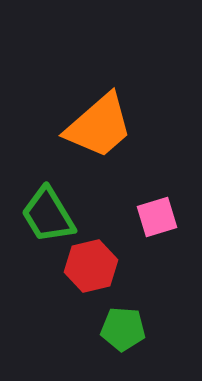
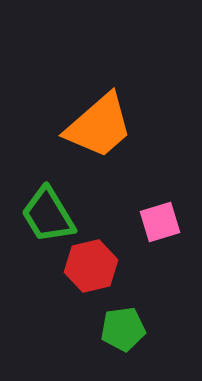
pink square: moved 3 px right, 5 px down
green pentagon: rotated 12 degrees counterclockwise
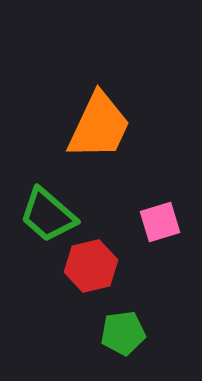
orange trapezoid: rotated 24 degrees counterclockwise
green trapezoid: rotated 18 degrees counterclockwise
green pentagon: moved 4 px down
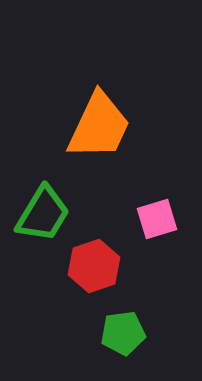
green trapezoid: moved 5 px left, 1 px up; rotated 100 degrees counterclockwise
pink square: moved 3 px left, 3 px up
red hexagon: moved 3 px right; rotated 6 degrees counterclockwise
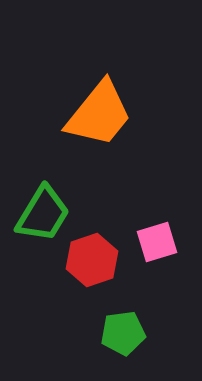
orange trapezoid: moved 12 px up; rotated 14 degrees clockwise
pink square: moved 23 px down
red hexagon: moved 2 px left, 6 px up
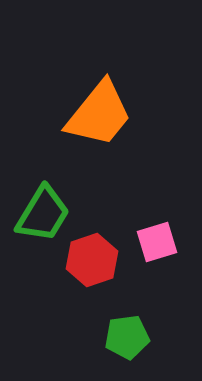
green pentagon: moved 4 px right, 4 px down
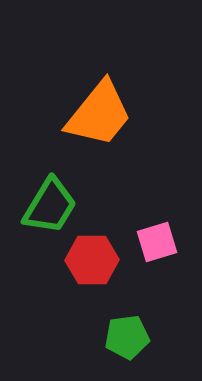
green trapezoid: moved 7 px right, 8 px up
red hexagon: rotated 18 degrees clockwise
